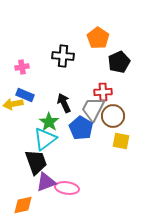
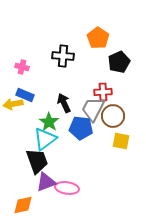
pink cross: rotated 24 degrees clockwise
blue pentagon: rotated 25 degrees counterclockwise
black trapezoid: moved 1 px right, 1 px up
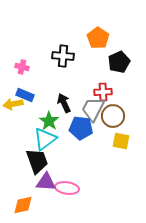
green star: moved 1 px up
purple triangle: rotated 25 degrees clockwise
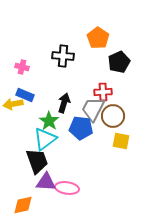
black arrow: rotated 42 degrees clockwise
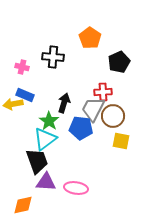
orange pentagon: moved 8 px left
black cross: moved 10 px left, 1 px down
pink ellipse: moved 9 px right
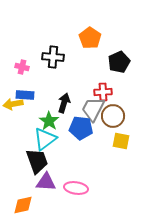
blue rectangle: rotated 18 degrees counterclockwise
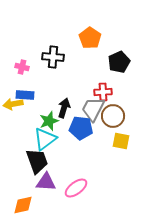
black arrow: moved 5 px down
green star: rotated 18 degrees clockwise
pink ellipse: rotated 45 degrees counterclockwise
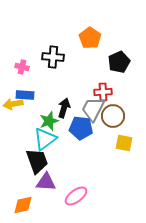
yellow square: moved 3 px right, 2 px down
pink ellipse: moved 8 px down
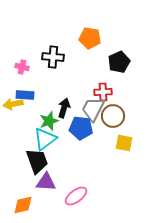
orange pentagon: rotated 25 degrees counterclockwise
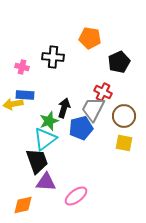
red cross: rotated 30 degrees clockwise
brown circle: moved 11 px right
blue pentagon: rotated 20 degrees counterclockwise
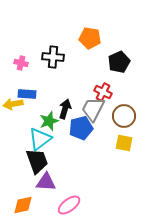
pink cross: moved 1 px left, 4 px up
blue rectangle: moved 2 px right, 1 px up
black arrow: moved 1 px right, 1 px down
cyan triangle: moved 5 px left
pink ellipse: moved 7 px left, 9 px down
